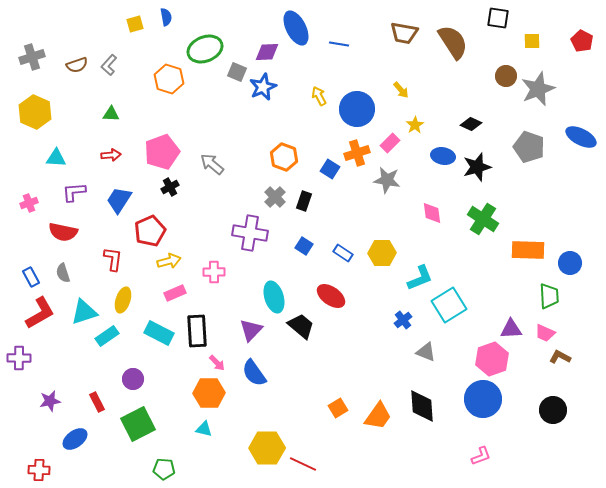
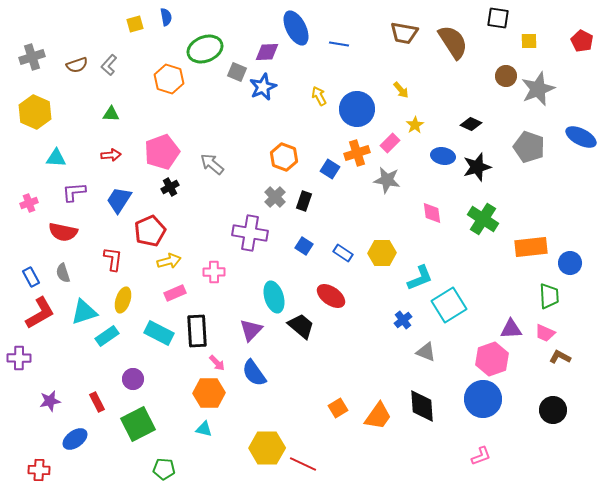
yellow square at (532, 41): moved 3 px left
orange rectangle at (528, 250): moved 3 px right, 3 px up; rotated 8 degrees counterclockwise
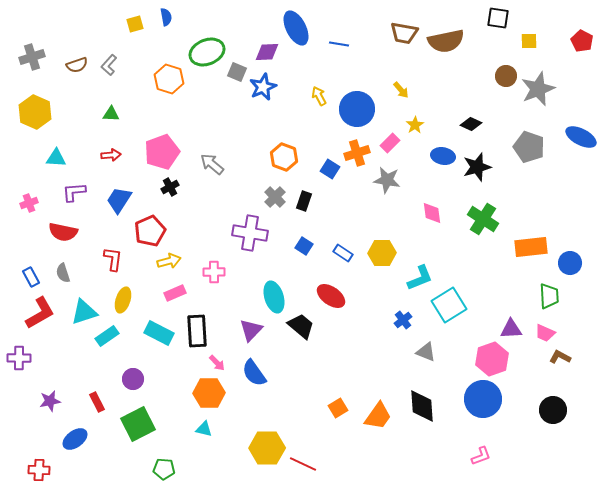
brown semicircle at (453, 42): moved 7 px left, 1 px up; rotated 111 degrees clockwise
green ellipse at (205, 49): moved 2 px right, 3 px down
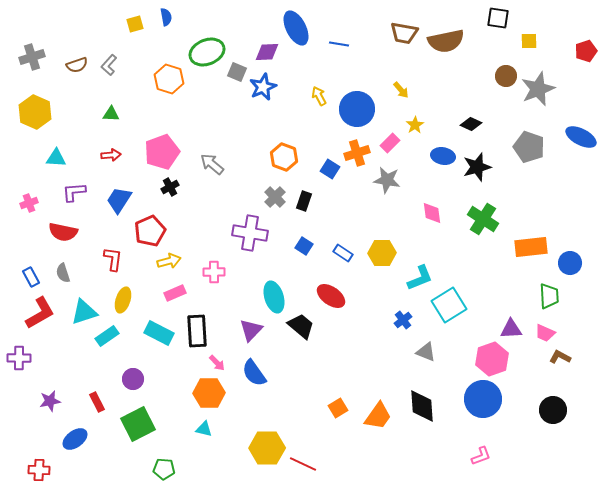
red pentagon at (582, 41): moved 4 px right, 10 px down; rotated 25 degrees clockwise
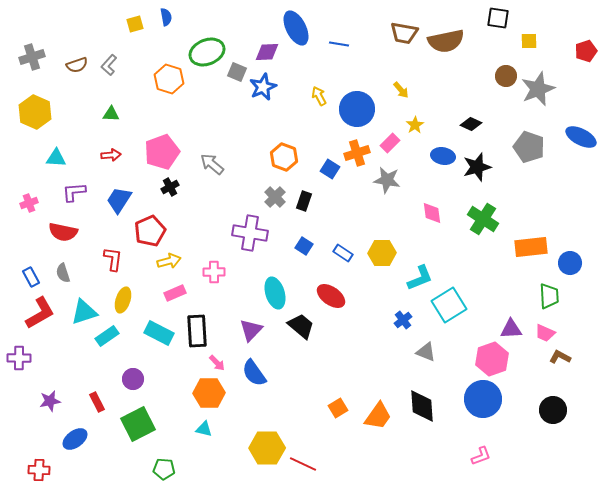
cyan ellipse at (274, 297): moved 1 px right, 4 px up
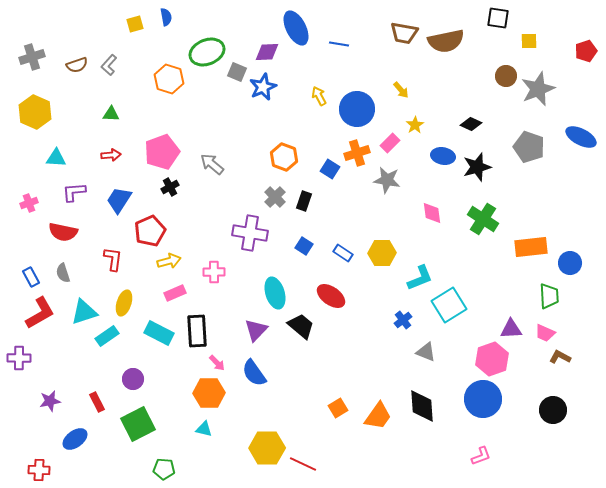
yellow ellipse at (123, 300): moved 1 px right, 3 px down
purple triangle at (251, 330): moved 5 px right
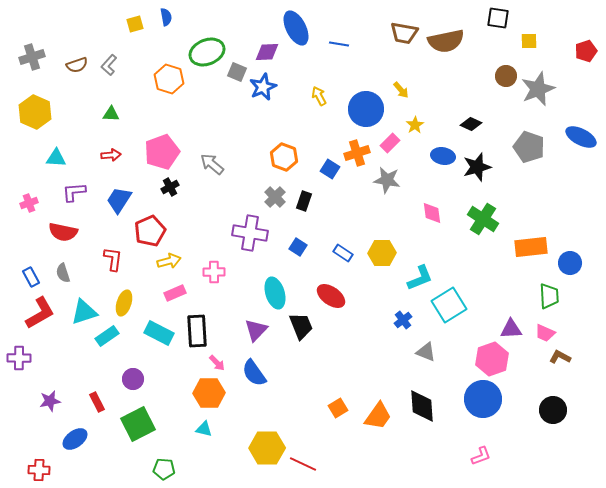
blue circle at (357, 109): moved 9 px right
blue square at (304, 246): moved 6 px left, 1 px down
black trapezoid at (301, 326): rotated 28 degrees clockwise
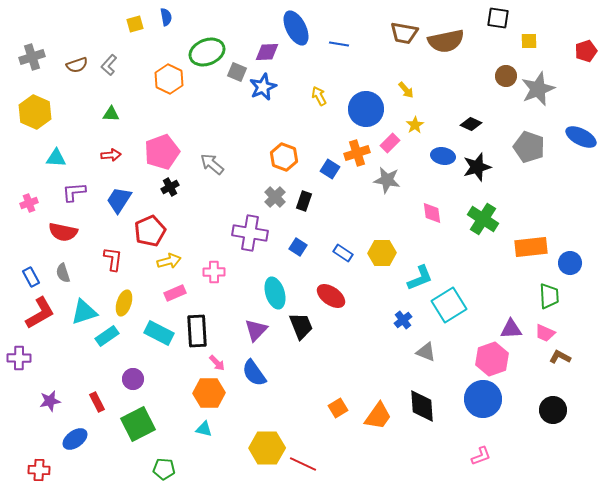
orange hexagon at (169, 79): rotated 8 degrees clockwise
yellow arrow at (401, 90): moved 5 px right
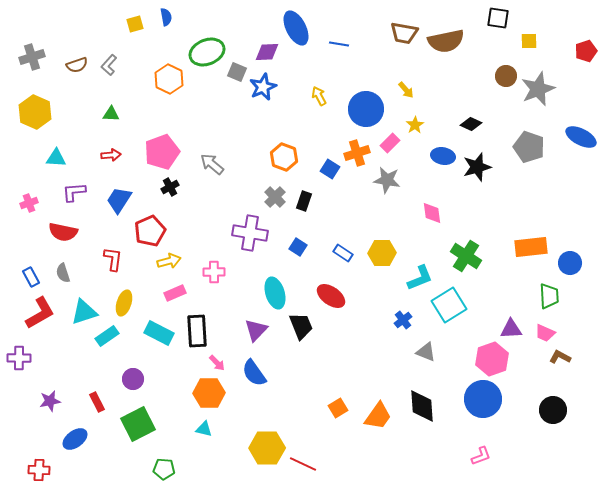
green cross at (483, 219): moved 17 px left, 37 px down
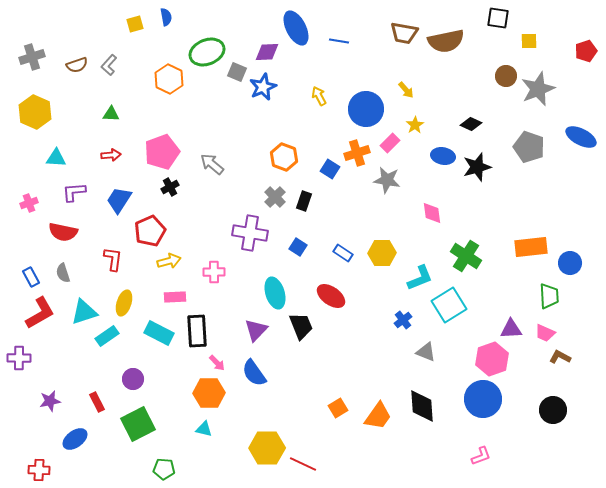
blue line at (339, 44): moved 3 px up
pink rectangle at (175, 293): moved 4 px down; rotated 20 degrees clockwise
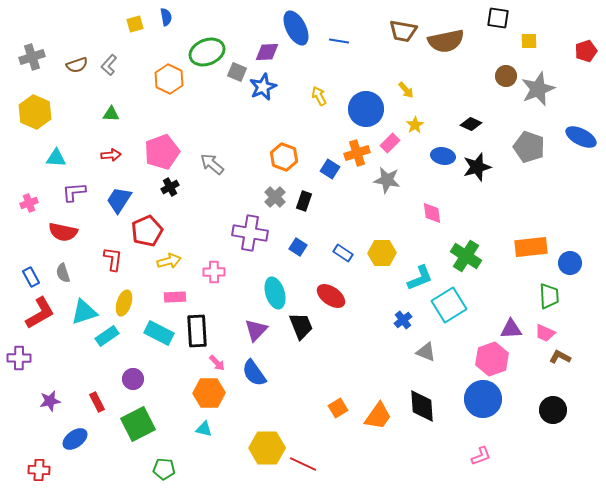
brown trapezoid at (404, 33): moved 1 px left, 2 px up
red pentagon at (150, 231): moved 3 px left
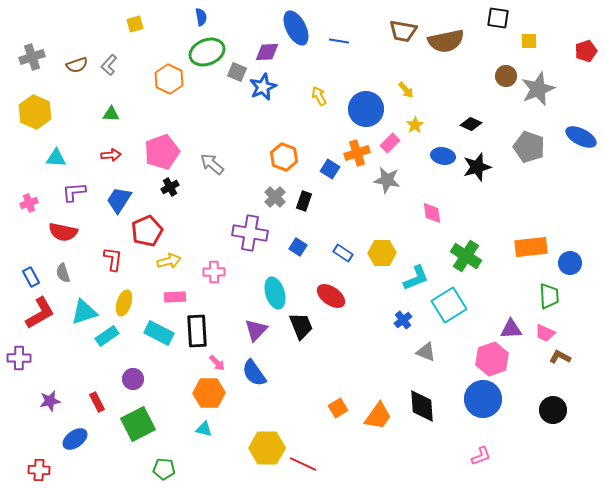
blue semicircle at (166, 17): moved 35 px right
cyan L-shape at (420, 278): moved 4 px left
